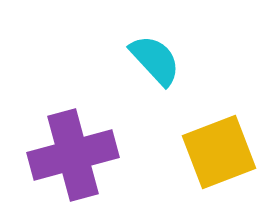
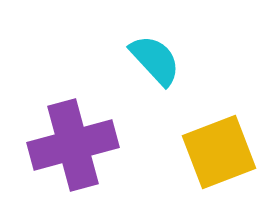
purple cross: moved 10 px up
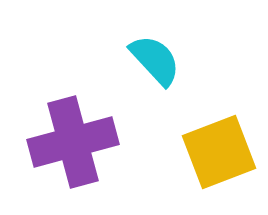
purple cross: moved 3 px up
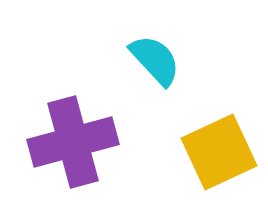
yellow square: rotated 4 degrees counterclockwise
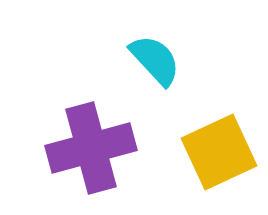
purple cross: moved 18 px right, 6 px down
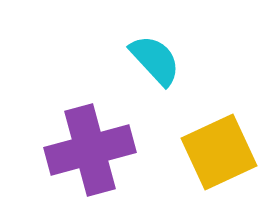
purple cross: moved 1 px left, 2 px down
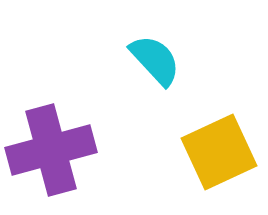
purple cross: moved 39 px left
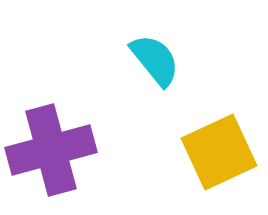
cyan semicircle: rotated 4 degrees clockwise
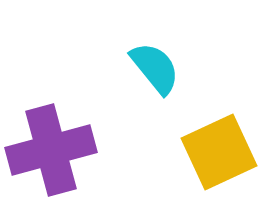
cyan semicircle: moved 8 px down
